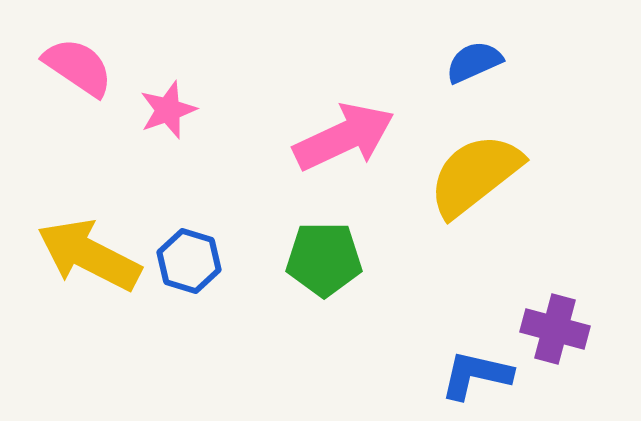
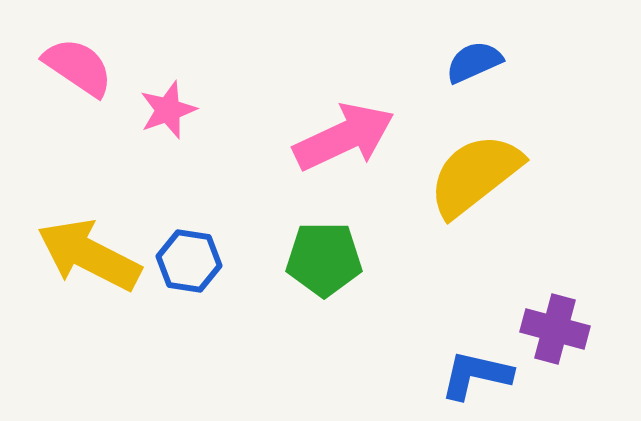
blue hexagon: rotated 8 degrees counterclockwise
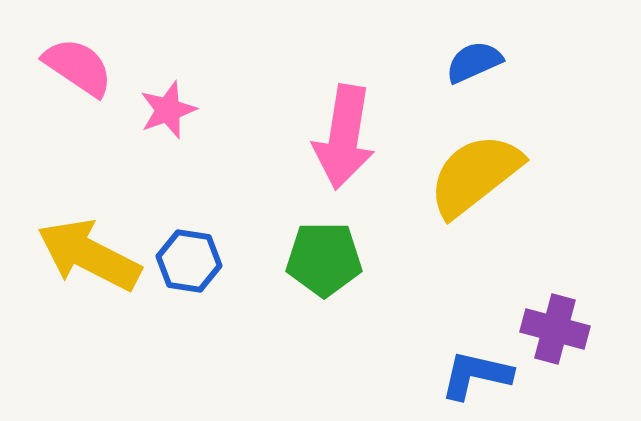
pink arrow: rotated 124 degrees clockwise
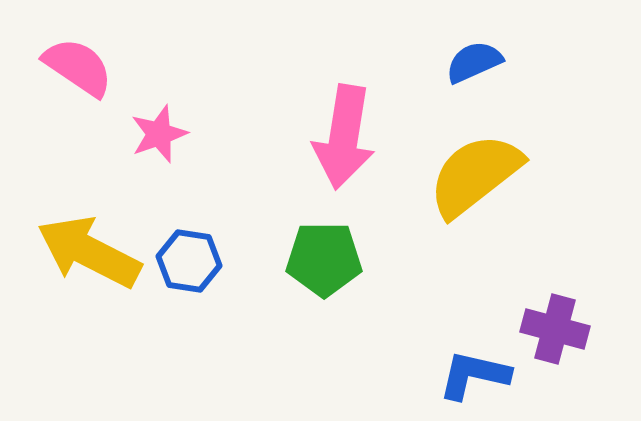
pink star: moved 9 px left, 24 px down
yellow arrow: moved 3 px up
blue L-shape: moved 2 px left
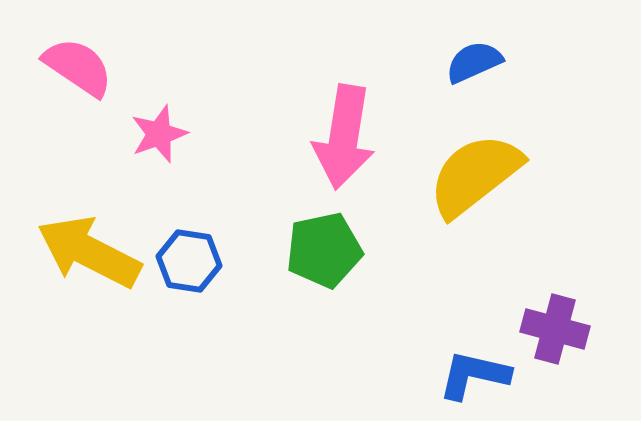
green pentagon: moved 9 px up; rotated 12 degrees counterclockwise
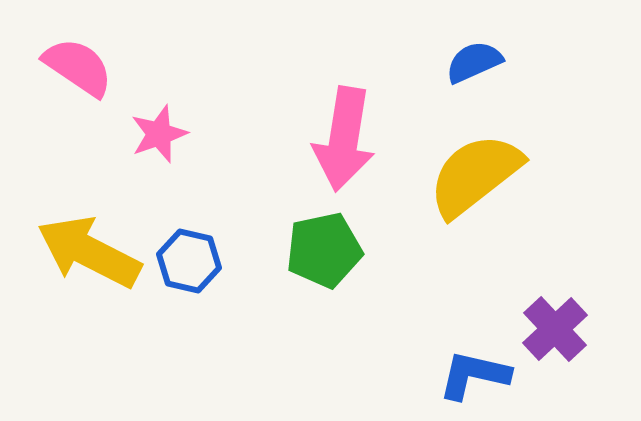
pink arrow: moved 2 px down
blue hexagon: rotated 4 degrees clockwise
purple cross: rotated 32 degrees clockwise
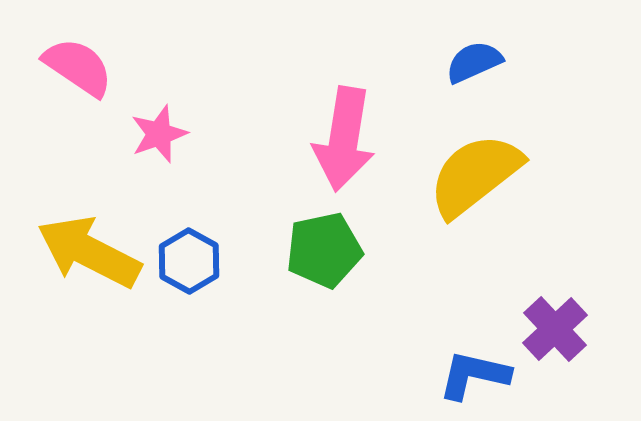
blue hexagon: rotated 16 degrees clockwise
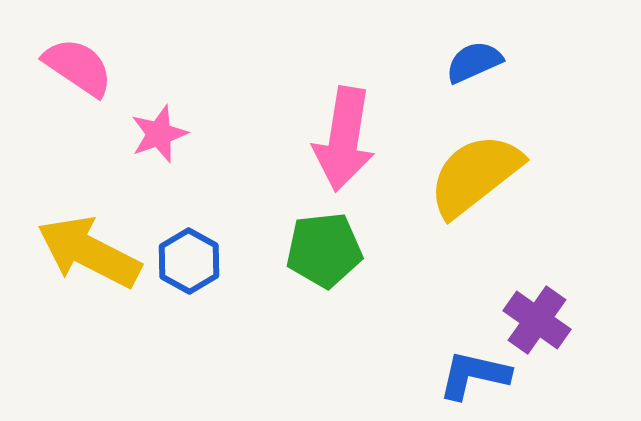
green pentagon: rotated 6 degrees clockwise
purple cross: moved 18 px left, 9 px up; rotated 12 degrees counterclockwise
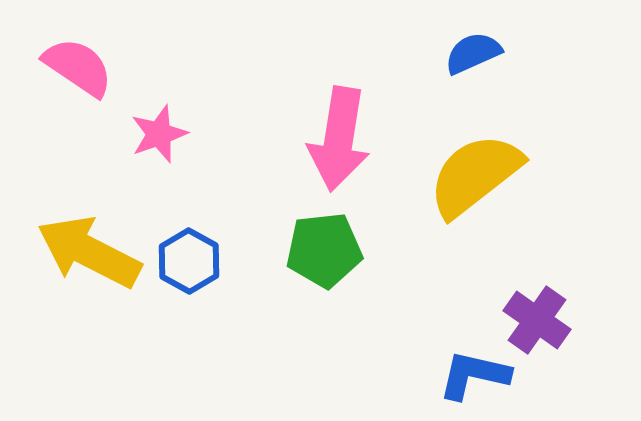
blue semicircle: moved 1 px left, 9 px up
pink arrow: moved 5 px left
